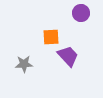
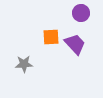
purple trapezoid: moved 7 px right, 12 px up
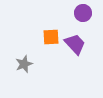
purple circle: moved 2 px right
gray star: rotated 18 degrees counterclockwise
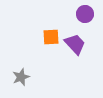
purple circle: moved 2 px right, 1 px down
gray star: moved 3 px left, 13 px down
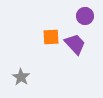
purple circle: moved 2 px down
gray star: rotated 18 degrees counterclockwise
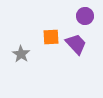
purple trapezoid: moved 1 px right
gray star: moved 23 px up
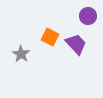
purple circle: moved 3 px right
orange square: moved 1 px left; rotated 30 degrees clockwise
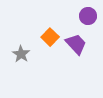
orange square: rotated 18 degrees clockwise
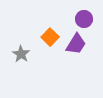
purple circle: moved 4 px left, 3 px down
purple trapezoid: rotated 75 degrees clockwise
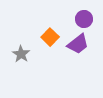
purple trapezoid: moved 2 px right; rotated 20 degrees clockwise
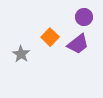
purple circle: moved 2 px up
